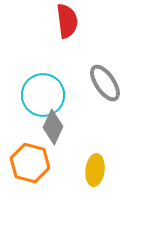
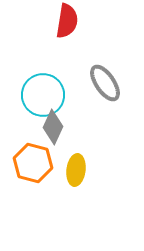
red semicircle: rotated 16 degrees clockwise
orange hexagon: moved 3 px right
yellow ellipse: moved 19 px left
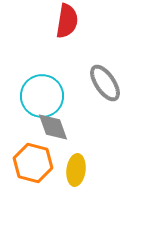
cyan circle: moved 1 px left, 1 px down
gray diamond: rotated 44 degrees counterclockwise
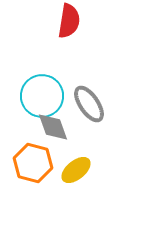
red semicircle: moved 2 px right
gray ellipse: moved 16 px left, 21 px down
yellow ellipse: rotated 44 degrees clockwise
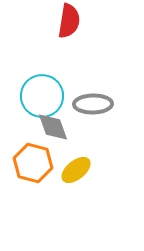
gray ellipse: moved 4 px right; rotated 57 degrees counterclockwise
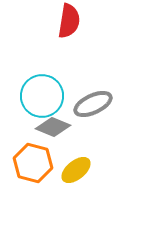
gray ellipse: rotated 24 degrees counterclockwise
gray diamond: rotated 48 degrees counterclockwise
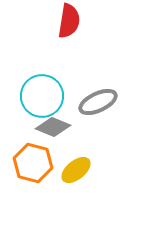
gray ellipse: moved 5 px right, 2 px up
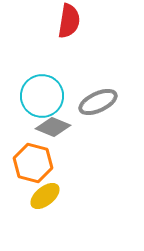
yellow ellipse: moved 31 px left, 26 px down
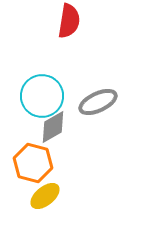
gray diamond: rotated 52 degrees counterclockwise
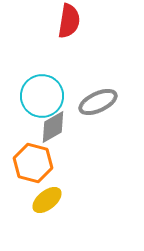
yellow ellipse: moved 2 px right, 4 px down
